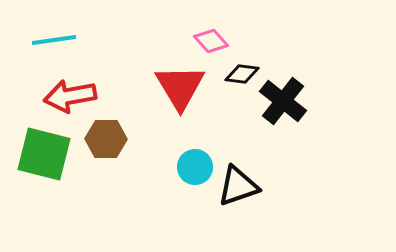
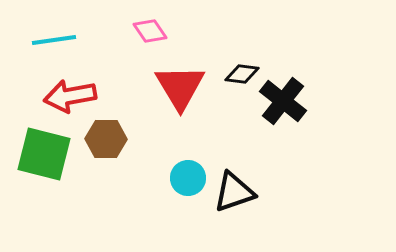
pink diamond: moved 61 px left, 10 px up; rotated 8 degrees clockwise
cyan circle: moved 7 px left, 11 px down
black triangle: moved 4 px left, 6 px down
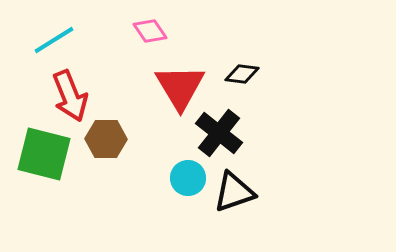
cyan line: rotated 24 degrees counterclockwise
red arrow: rotated 102 degrees counterclockwise
black cross: moved 64 px left, 32 px down
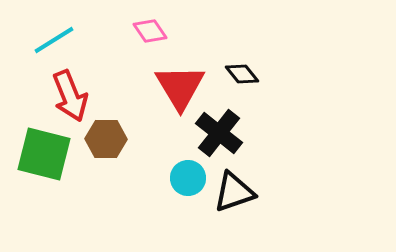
black diamond: rotated 44 degrees clockwise
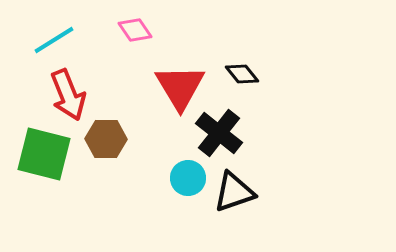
pink diamond: moved 15 px left, 1 px up
red arrow: moved 2 px left, 1 px up
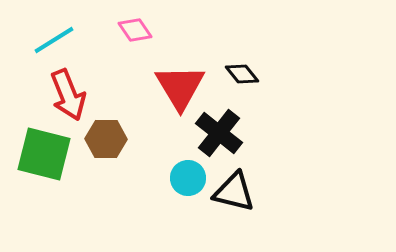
black triangle: rotated 33 degrees clockwise
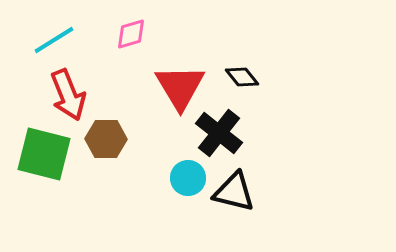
pink diamond: moved 4 px left, 4 px down; rotated 72 degrees counterclockwise
black diamond: moved 3 px down
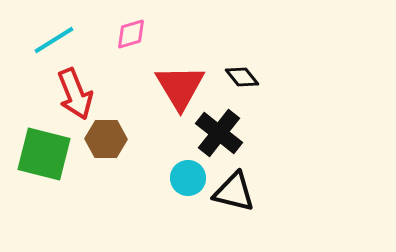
red arrow: moved 7 px right, 1 px up
